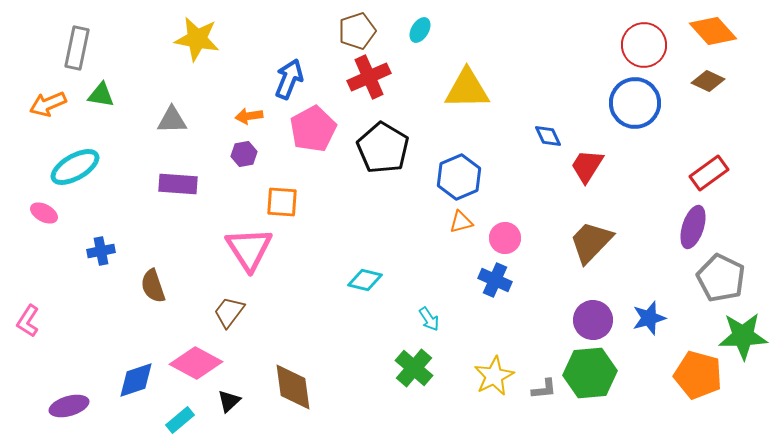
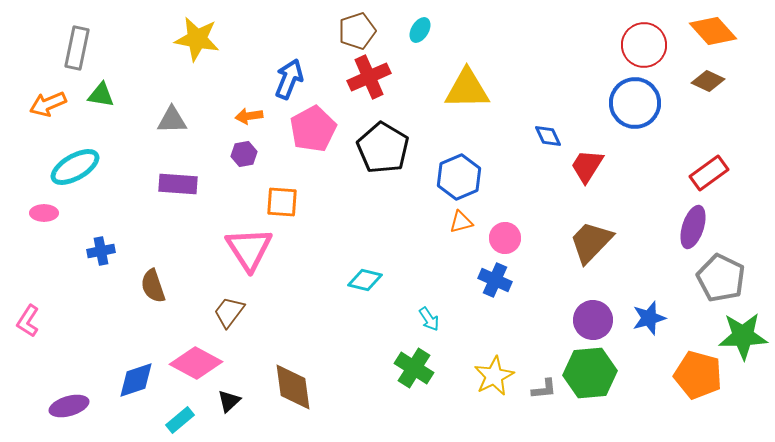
pink ellipse at (44, 213): rotated 28 degrees counterclockwise
green cross at (414, 368): rotated 9 degrees counterclockwise
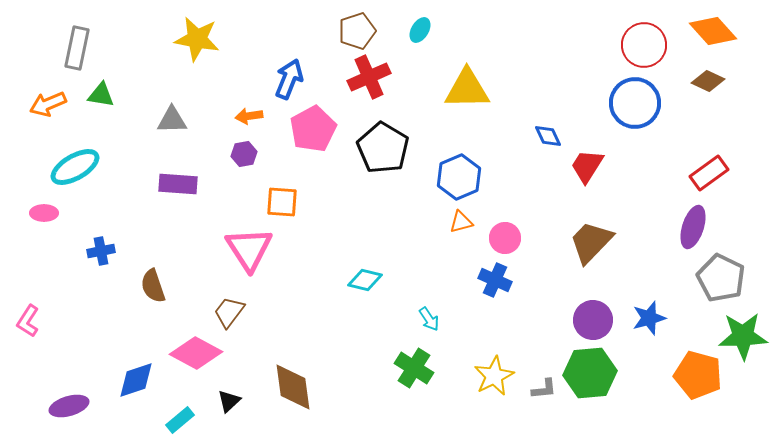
pink diamond at (196, 363): moved 10 px up
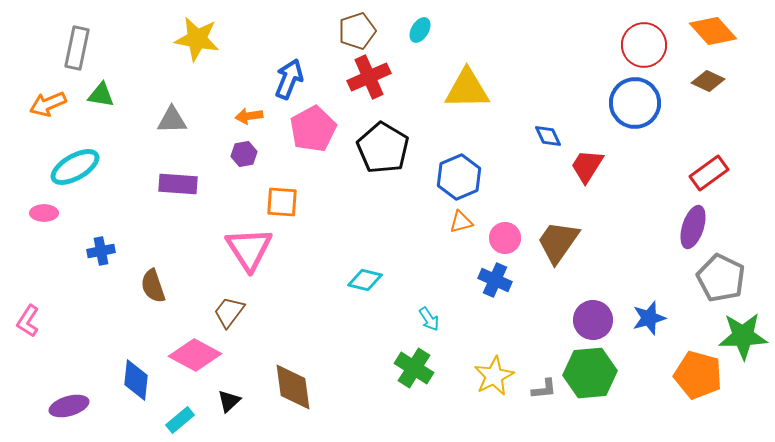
brown trapezoid at (591, 242): moved 33 px left; rotated 9 degrees counterclockwise
pink diamond at (196, 353): moved 1 px left, 2 px down
blue diamond at (136, 380): rotated 66 degrees counterclockwise
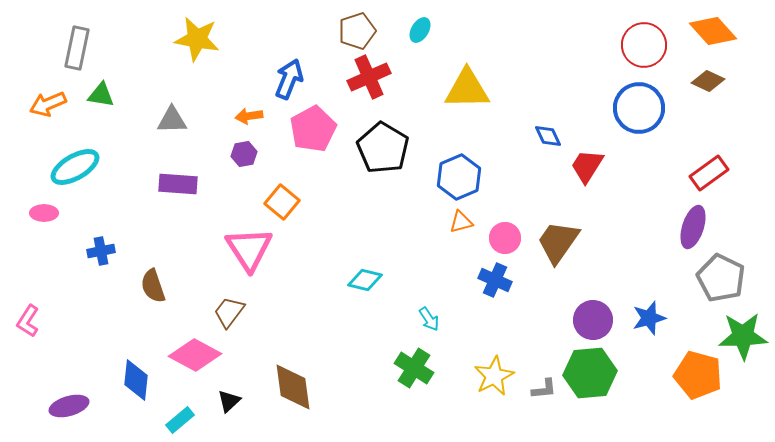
blue circle at (635, 103): moved 4 px right, 5 px down
orange square at (282, 202): rotated 36 degrees clockwise
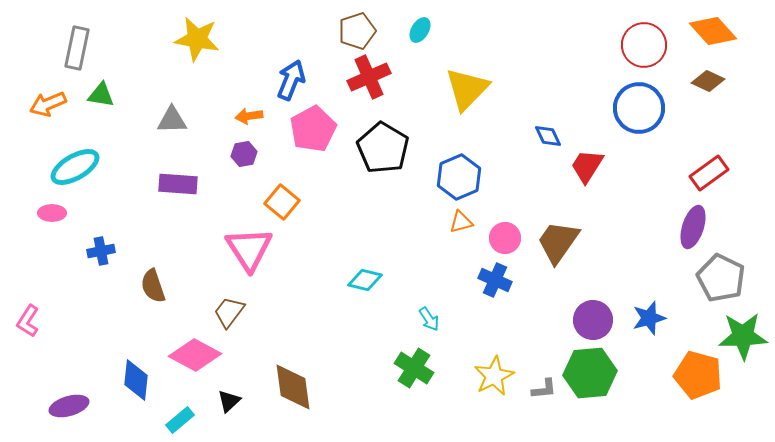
blue arrow at (289, 79): moved 2 px right, 1 px down
yellow triangle at (467, 89): rotated 45 degrees counterclockwise
pink ellipse at (44, 213): moved 8 px right
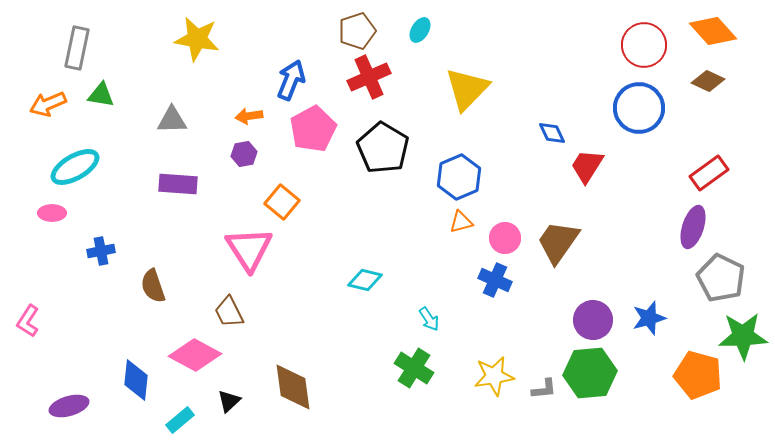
blue diamond at (548, 136): moved 4 px right, 3 px up
brown trapezoid at (229, 312): rotated 64 degrees counterclockwise
yellow star at (494, 376): rotated 18 degrees clockwise
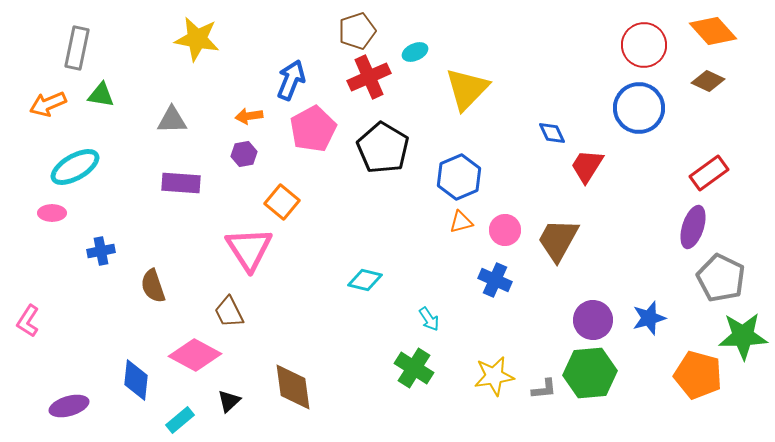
cyan ellipse at (420, 30): moved 5 px left, 22 px down; rotated 35 degrees clockwise
purple rectangle at (178, 184): moved 3 px right, 1 px up
pink circle at (505, 238): moved 8 px up
brown trapezoid at (558, 242): moved 2 px up; rotated 6 degrees counterclockwise
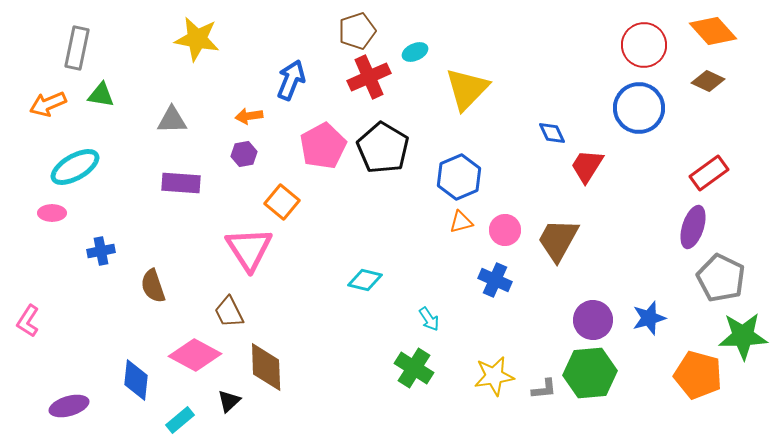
pink pentagon at (313, 129): moved 10 px right, 17 px down
brown diamond at (293, 387): moved 27 px left, 20 px up; rotated 6 degrees clockwise
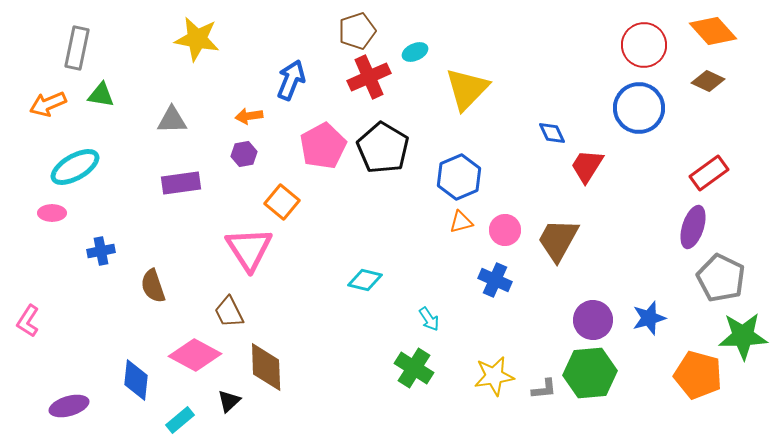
purple rectangle at (181, 183): rotated 12 degrees counterclockwise
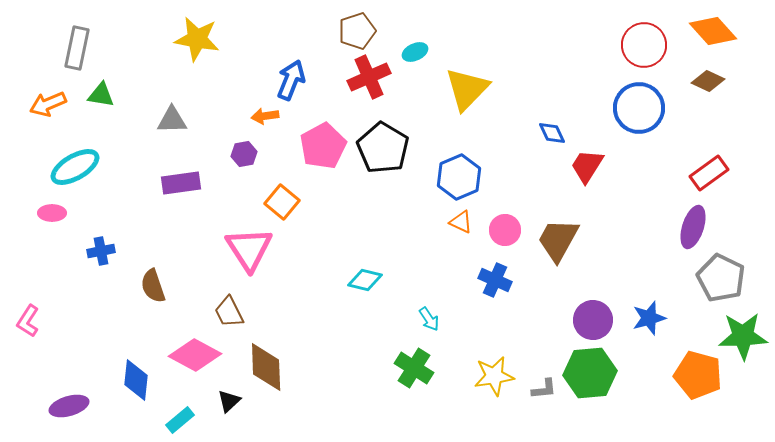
orange arrow at (249, 116): moved 16 px right
orange triangle at (461, 222): rotated 40 degrees clockwise
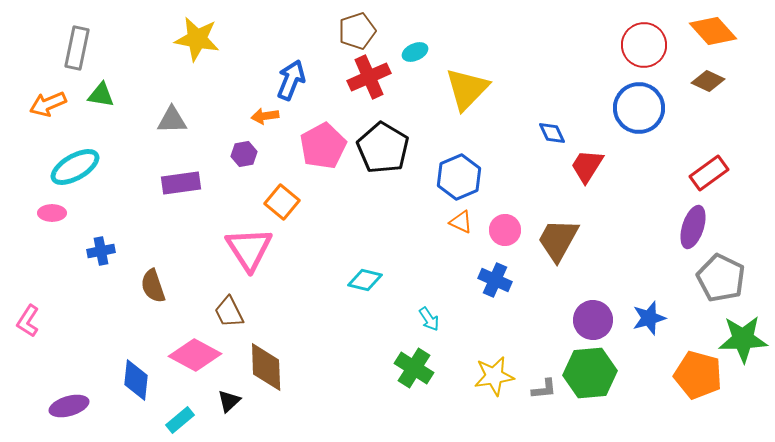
green star at (743, 336): moved 3 px down
